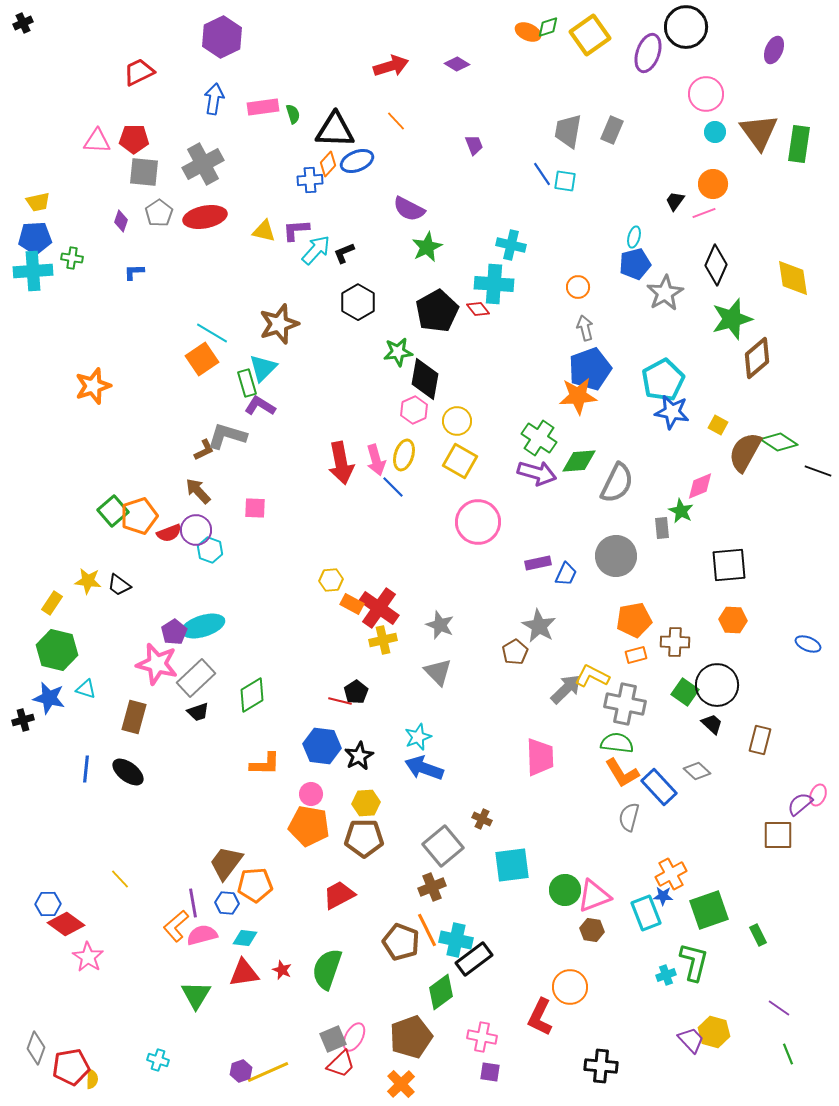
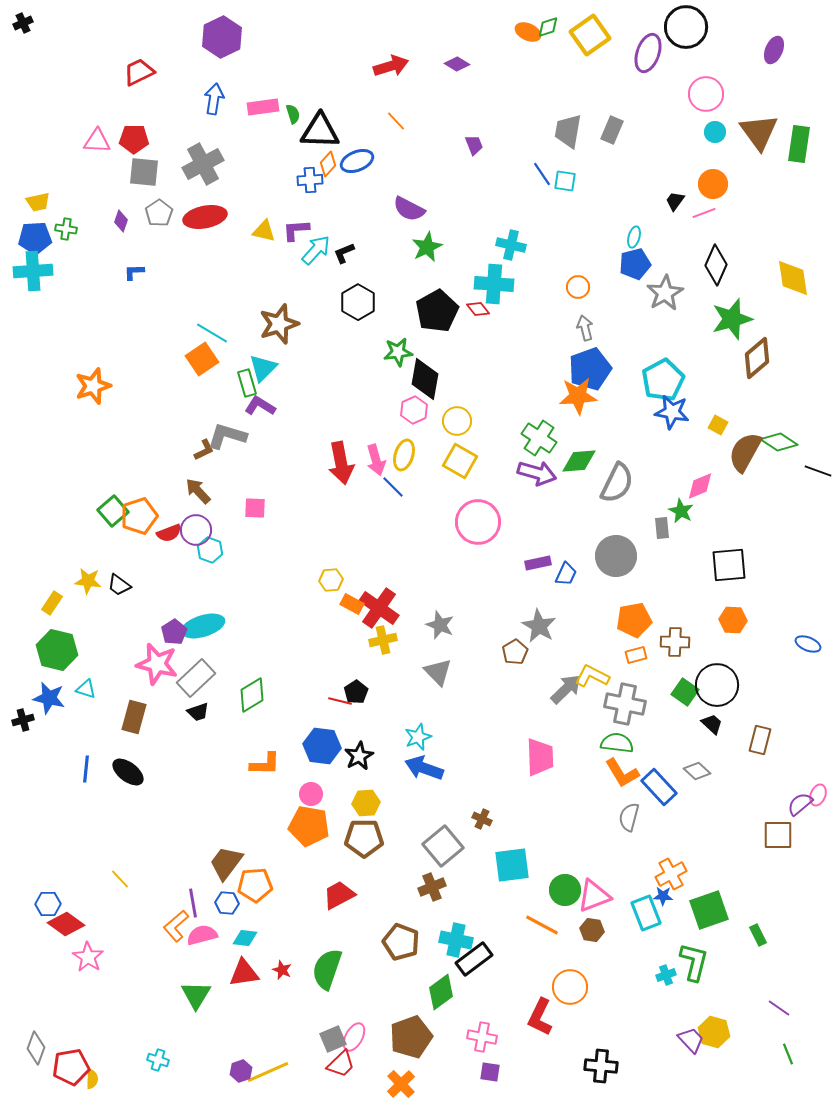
black triangle at (335, 130): moved 15 px left, 1 px down
green cross at (72, 258): moved 6 px left, 29 px up
orange line at (427, 930): moved 115 px right, 5 px up; rotated 36 degrees counterclockwise
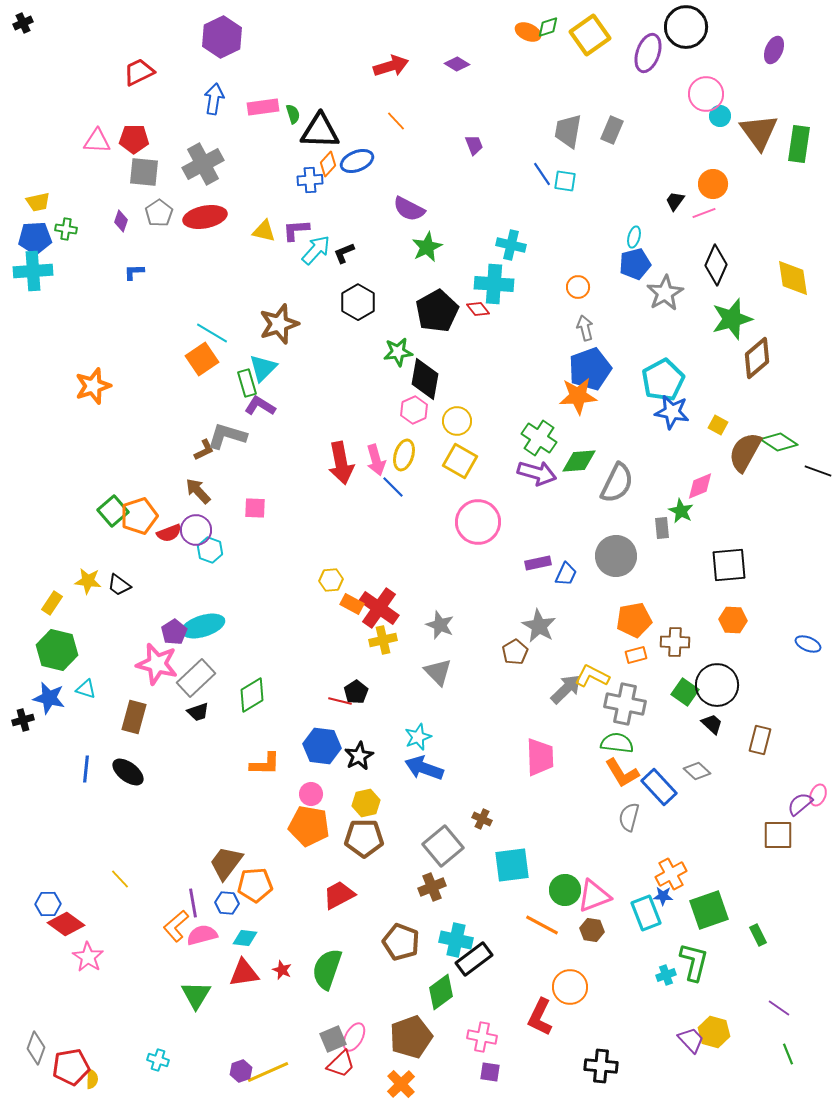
cyan circle at (715, 132): moved 5 px right, 16 px up
yellow hexagon at (366, 803): rotated 8 degrees counterclockwise
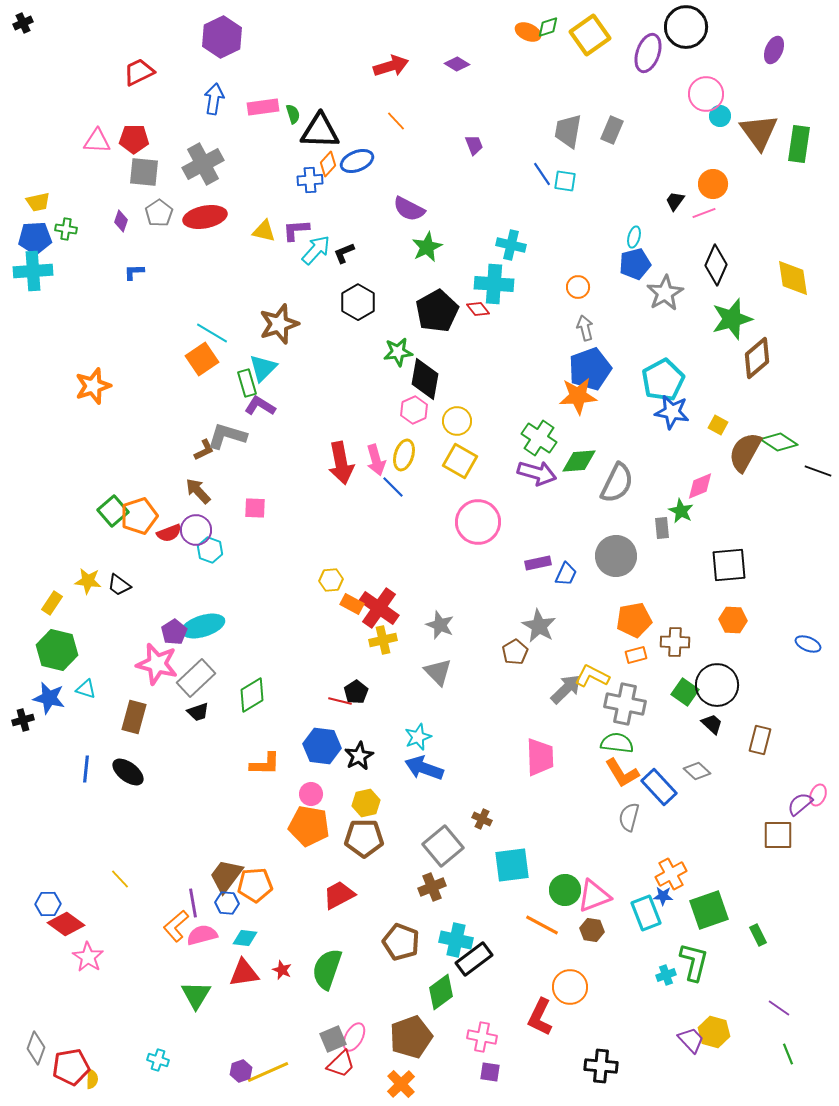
brown trapezoid at (226, 863): moved 13 px down
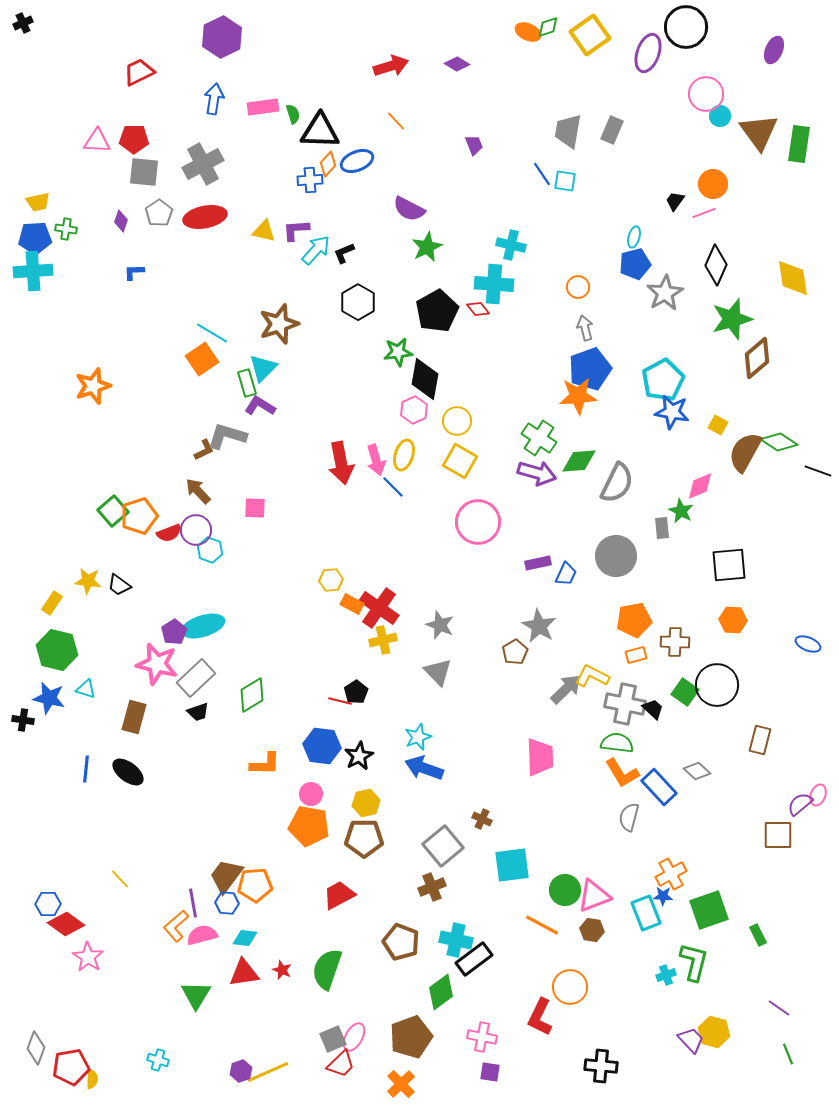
black cross at (23, 720): rotated 25 degrees clockwise
black trapezoid at (712, 724): moved 59 px left, 15 px up
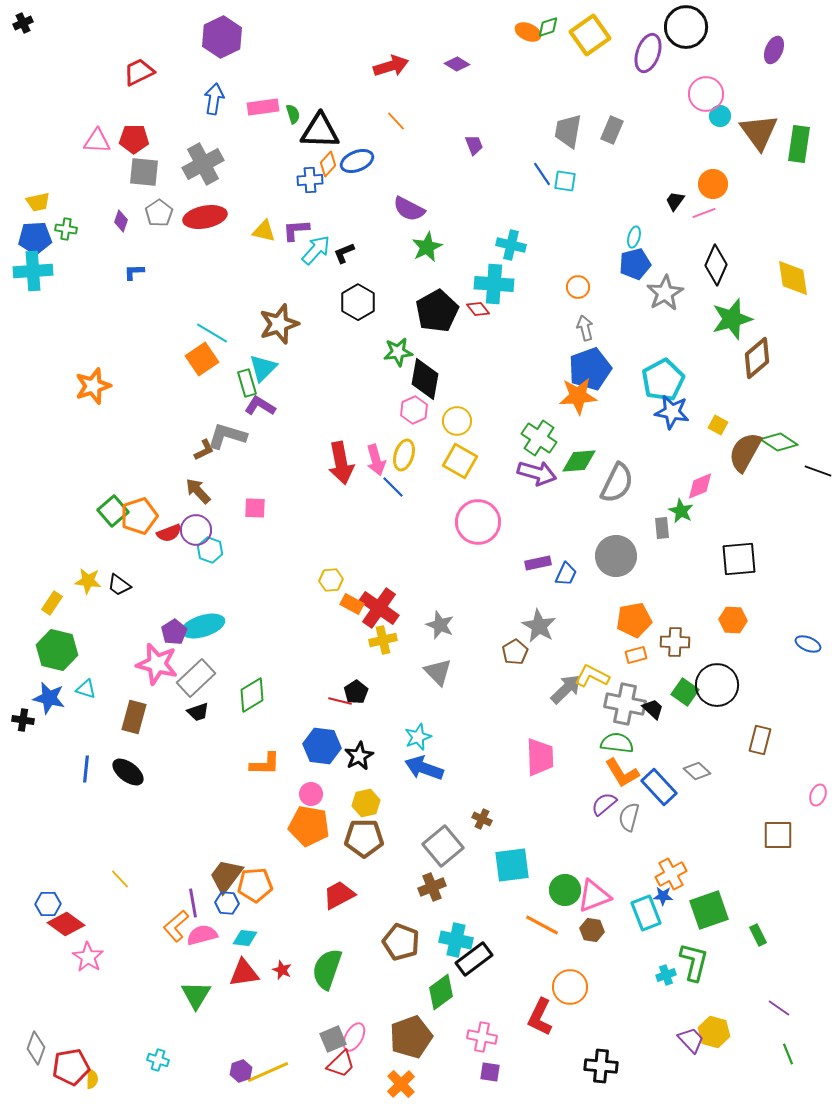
black square at (729, 565): moved 10 px right, 6 px up
purple semicircle at (800, 804): moved 196 px left
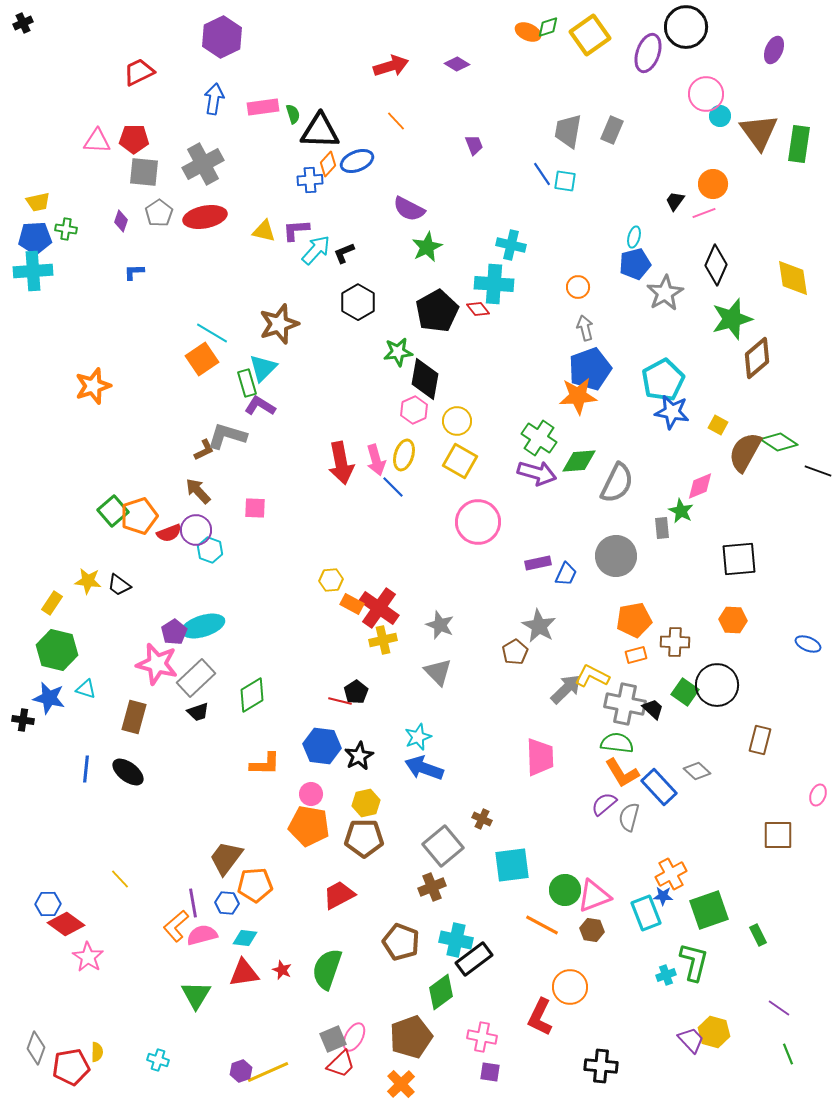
brown trapezoid at (226, 876): moved 18 px up
yellow semicircle at (92, 1079): moved 5 px right, 27 px up
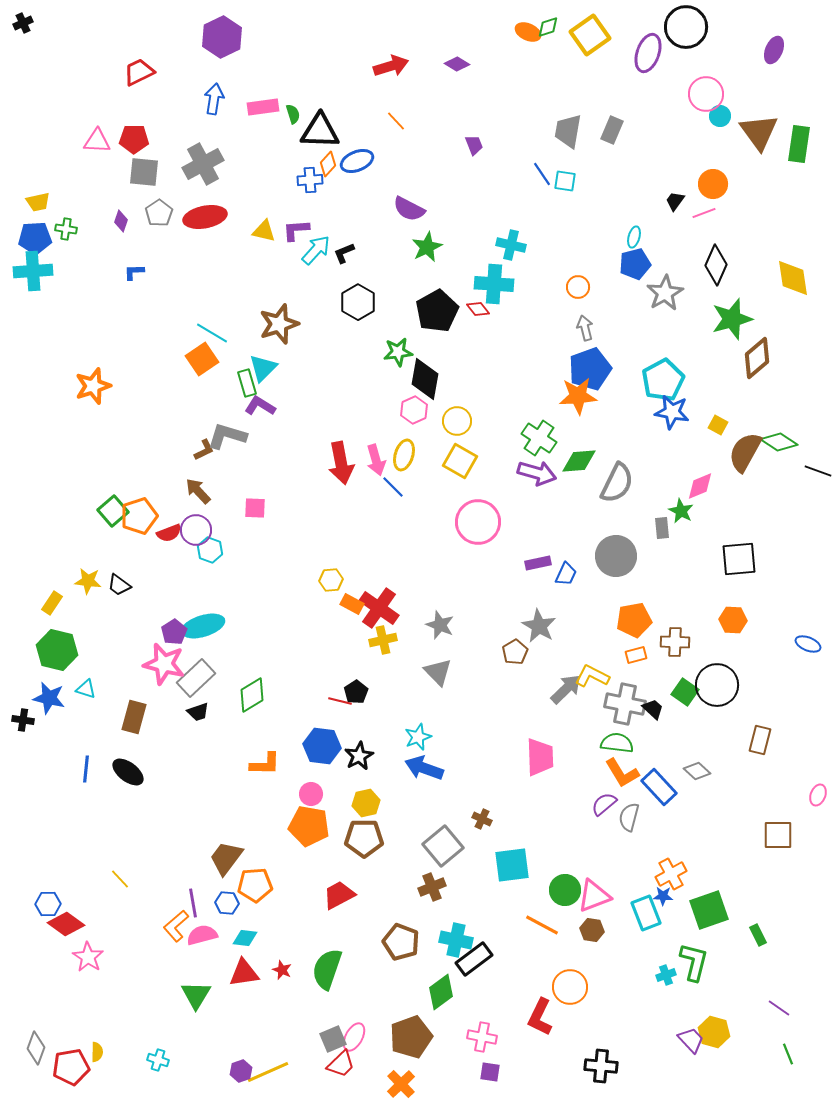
pink star at (157, 664): moved 7 px right
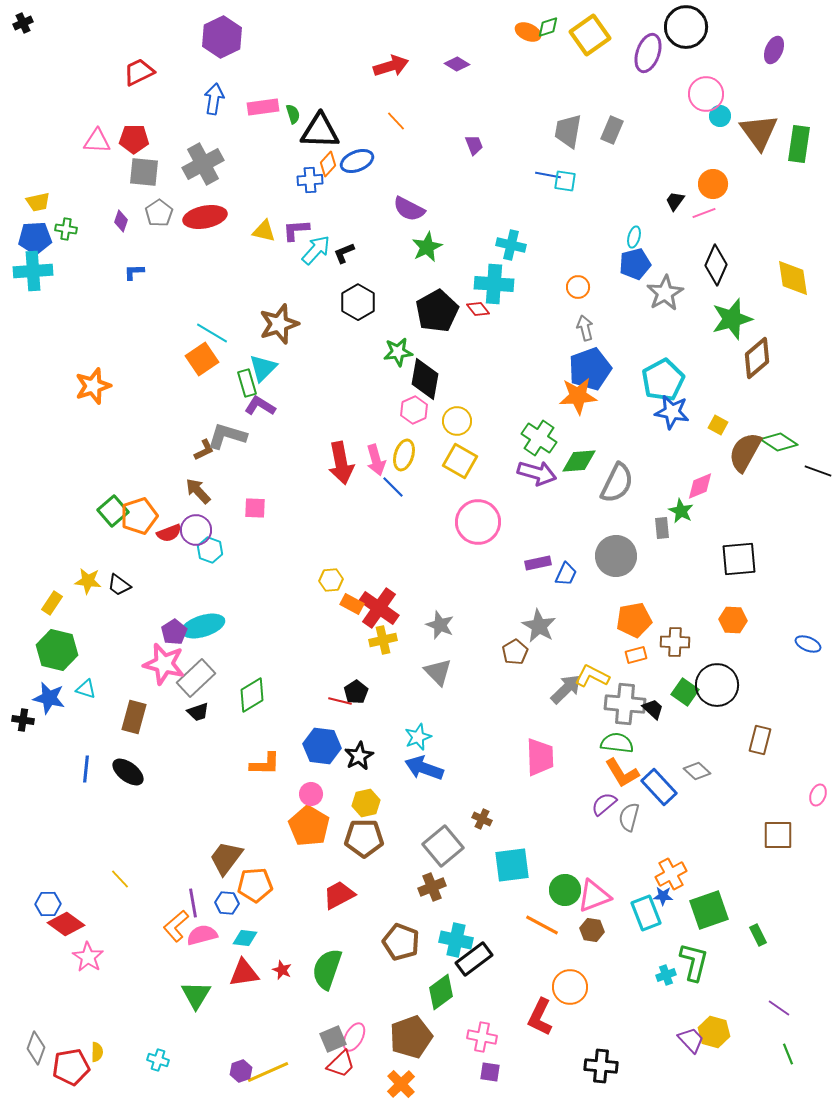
blue line at (542, 174): moved 6 px right, 1 px down; rotated 45 degrees counterclockwise
gray cross at (625, 704): rotated 6 degrees counterclockwise
orange pentagon at (309, 826): rotated 21 degrees clockwise
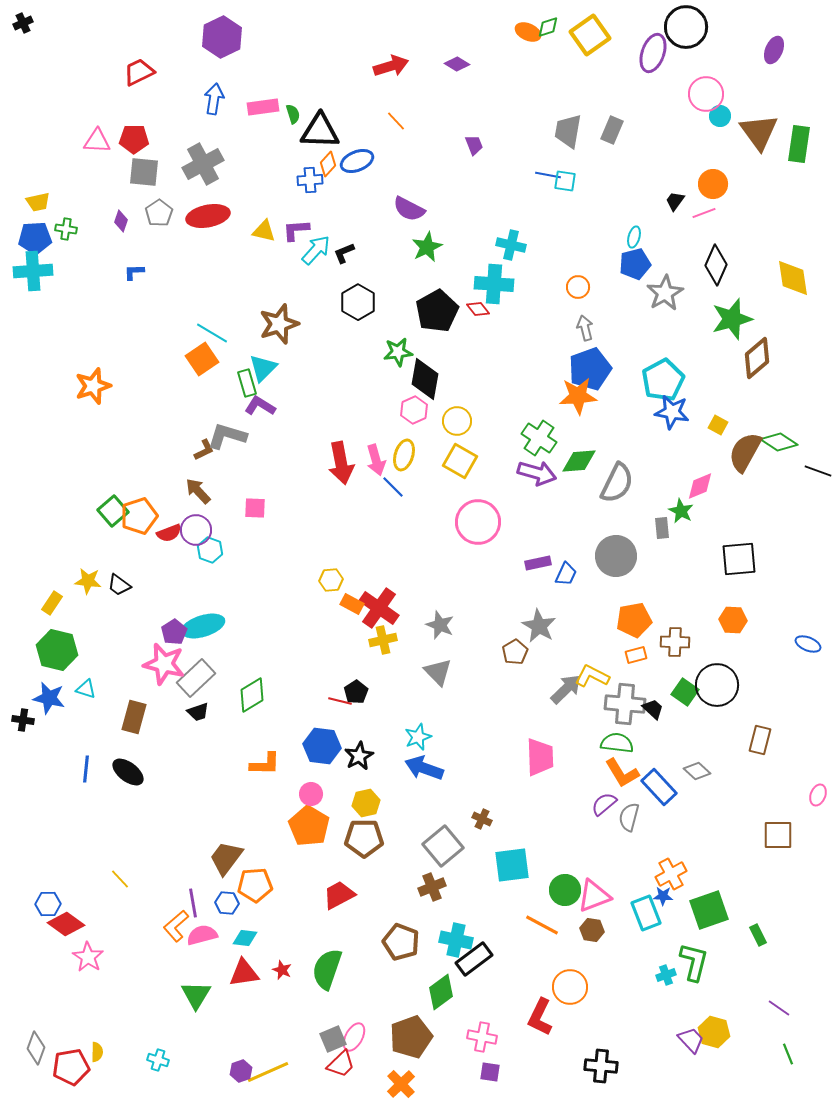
purple ellipse at (648, 53): moved 5 px right
red ellipse at (205, 217): moved 3 px right, 1 px up
